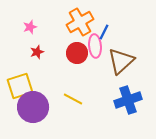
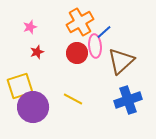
blue line: rotated 21 degrees clockwise
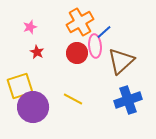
red star: rotated 24 degrees counterclockwise
